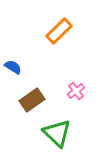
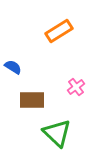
orange rectangle: rotated 12 degrees clockwise
pink cross: moved 4 px up
brown rectangle: rotated 35 degrees clockwise
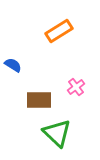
blue semicircle: moved 2 px up
brown rectangle: moved 7 px right
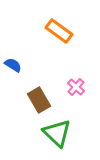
orange rectangle: rotated 68 degrees clockwise
pink cross: rotated 12 degrees counterclockwise
brown rectangle: rotated 60 degrees clockwise
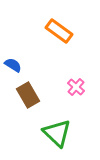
brown rectangle: moved 11 px left, 5 px up
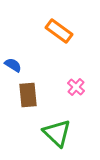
brown rectangle: rotated 25 degrees clockwise
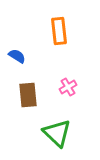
orange rectangle: rotated 48 degrees clockwise
blue semicircle: moved 4 px right, 9 px up
pink cross: moved 8 px left; rotated 18 degrees clockwise
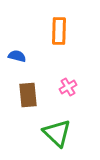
orange rectangle: rotated 8 degrees clockwise
blue semicircle: rotated 18 degrees counterclockwise
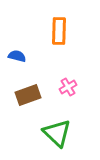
brown rectangle: rotated 75 degrees clockwise
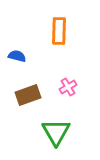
green triangle: moved 1 px left, 1 px up; rotated 16 degrees clockwise
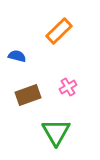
orange rectangle: rotated 44 degrees clockwise
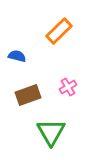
green triangle: moved 5 px left
